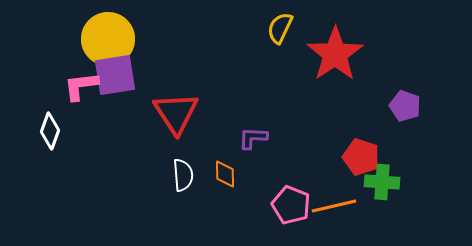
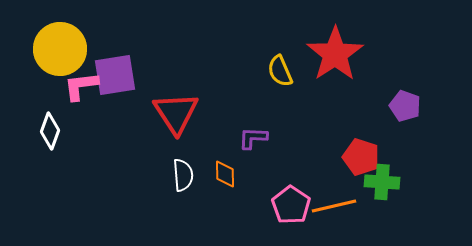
yellow semicircle: moved 43 px down; rotated 48 degrees counterclockwise
yellow circle: moved 48 px left, 10 px down
pink pentagon: rotated 12 degrees clockwise
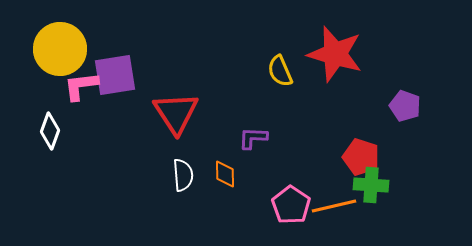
red star: rotated 22 degrees counterclockwise
green cross: moved 11 px left, 3 px down
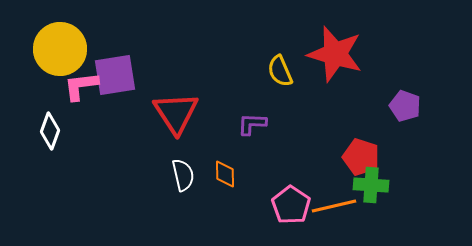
purple L-shape: moved 1 px left, 14 px up
white semicircle: rotated 8 degrees counterclockwise
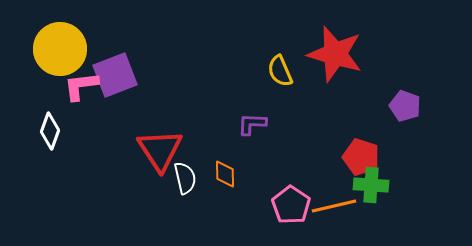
purple square: rotated 12 degrees counterclockwise
red triangle: moved 16 px left, 37 px down
white semicircle: moved 2 px right, 3 px down
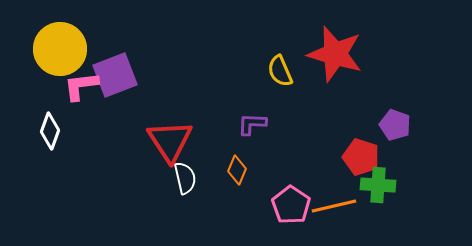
purple pentagon: moved 10 px left, 19 px down
red triangle: moved 10 px right, 9 px up
orange diamond: moved 12 px right, 4 px up; rotated 24 degrees clockwise
green cross: moved 7 px right
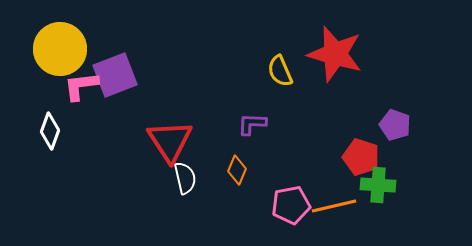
pink pentagon: rotated 27 degrees clockwise
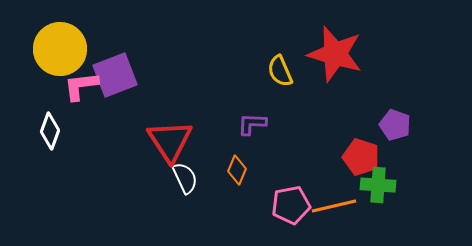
white semicircle: rotated 12 degrees counterclockwise
